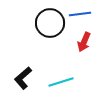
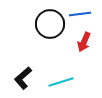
black circle: moved 1 px down
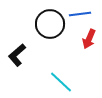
red arrow: moved 5 px right, 3 px up
black L-shape: moved 6 px left, 23 px up
cyan line: rotated 60 degrees clockwise
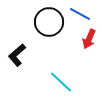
blue line: rotated 35 degrees clockwise
black circle: moved 1 px left, 2 px up
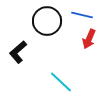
blue line: moved 2 px right, 1 px down; rotated 15 degrees counterclockwise
black circle: moved 2 px left, 1 px up
black L-shape: moved 1 px right, 3 px up
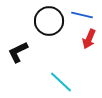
black circle: moved 2 px right
black L-shape: rotated 15 degrees clockwise
